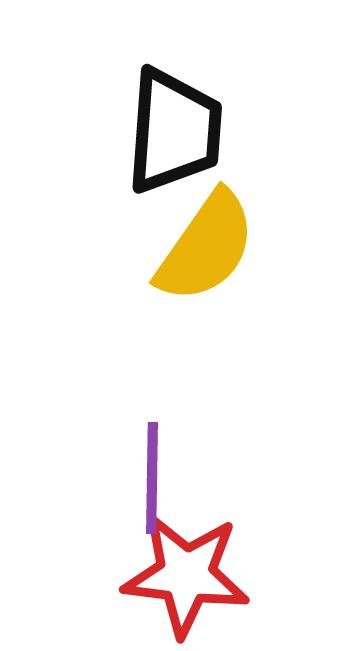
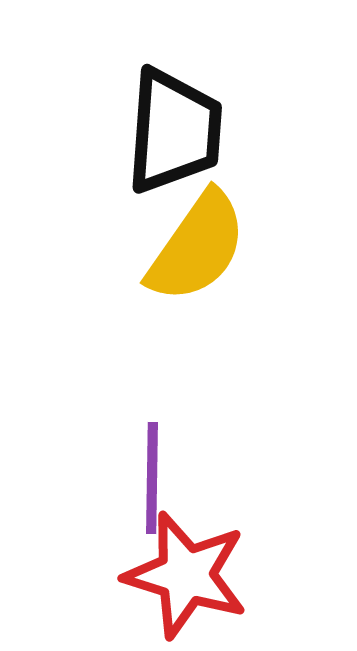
yellow semicircle: moved 9 px left
red star: rotated 10 degrees clockwise
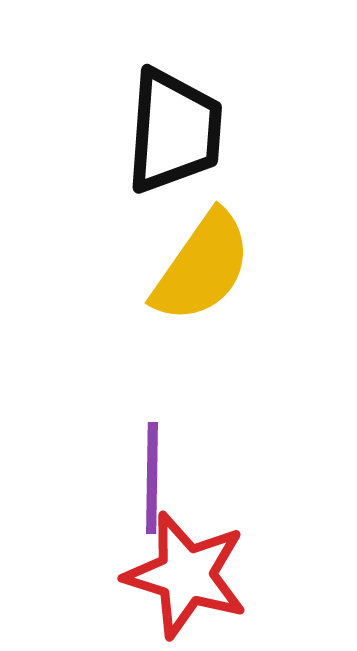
yellow semicircle: moved 5 px right, 20 px down
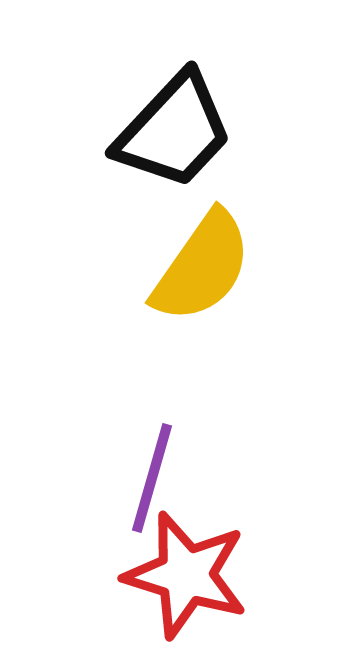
black trapezoid: rotated 39 degrees clockwise
purple line: rotated 15 degrees clockwise
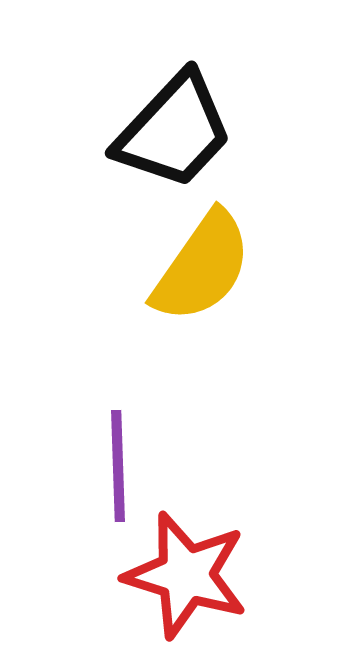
purple line: moved 34 px left, 12 px up; rotated 18 degrees counterclockwise
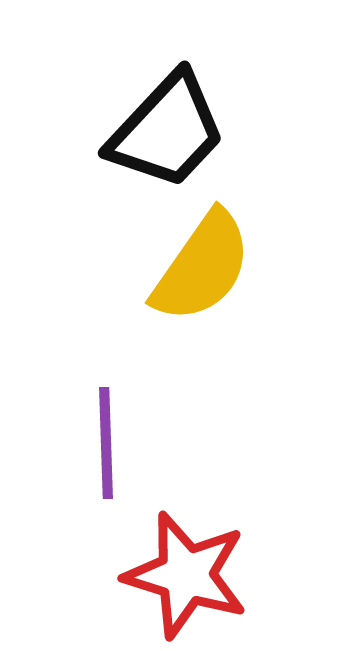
black trapezoid: moved 7 px left
purple line: moved 12 px left, 23 px up
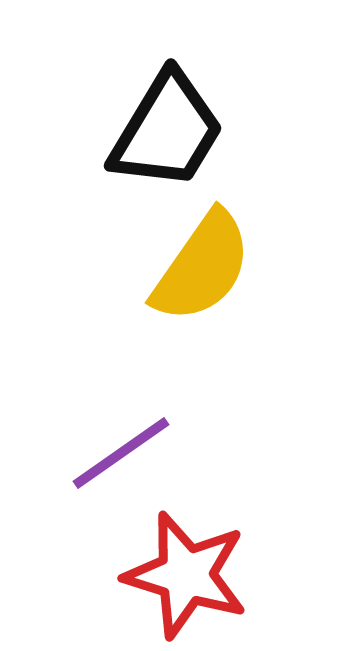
black trapezoid: rotated 12 degrees counterclockwise
purple line: moved 15 px right, 10 px down; rotated 57 degrees clockwise
